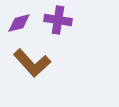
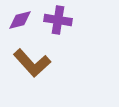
purple diamond: moved 1 px right, 3 px up
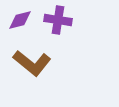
brown L-shape: rotated 9 degrees counterclockwise
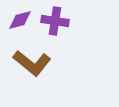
purple cross: moved 3 px left, 1 px down
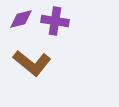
purple diamond: moved 1 px right, 1 px up
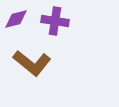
purple diamond: moved 5 px left
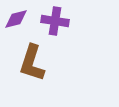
brown L-shape: rotated 69 degrees clockwise
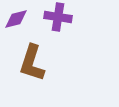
purple cross: moved 3 px right, 4 px up
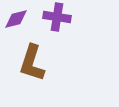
purple cross: moved 1 px left
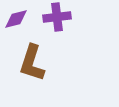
purple cross: rotated 16 degrees counterclockwise
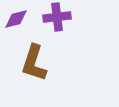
brown L-shape: moved 2 px right
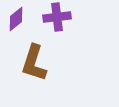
purple diamond: rotated 25 degrees counterclockwise
